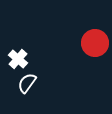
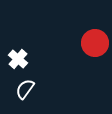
white semicircle: moved 2 px left, 6 px down
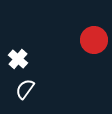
red circle: moved 1 px left, 3 px up
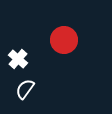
red circle: moved 30 px left
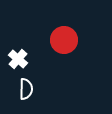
white semicircle: moved 1 px right; rotated 145 degrees clockwise
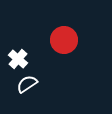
white semicircle: moved 1 px right, 5 px up; rotated 125 degrees counterclockwise
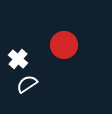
red circle: moved 5 px down
